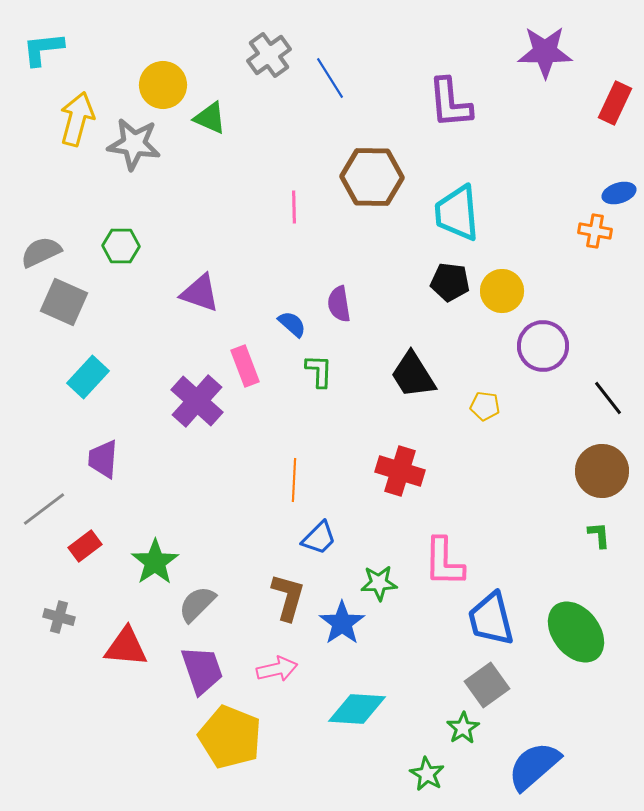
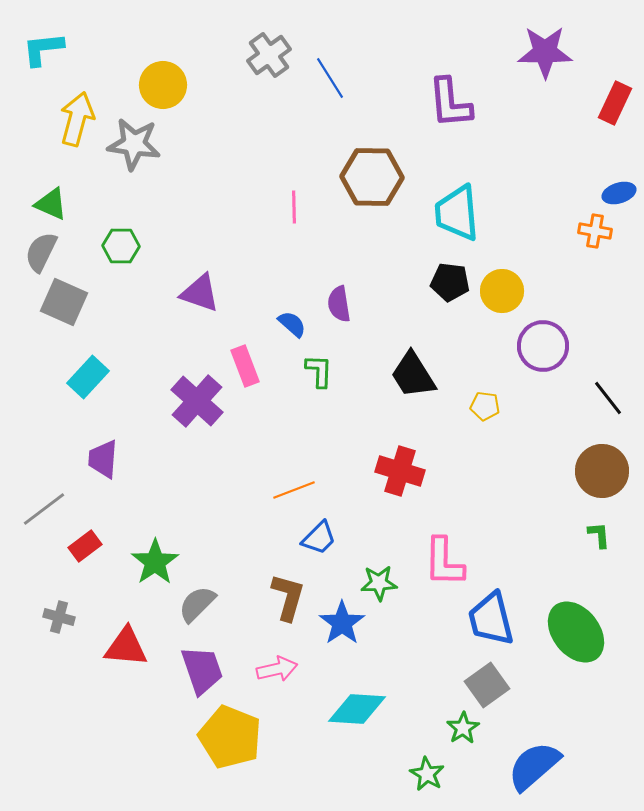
green triangle at (210, 118): moved 159 px left, 86 px down
gray semicircle at (41, 252): rotated 39 degrees counterclockwise
orange line at (294, 480): moved 10 px down; rotated 66 degrees clockwise
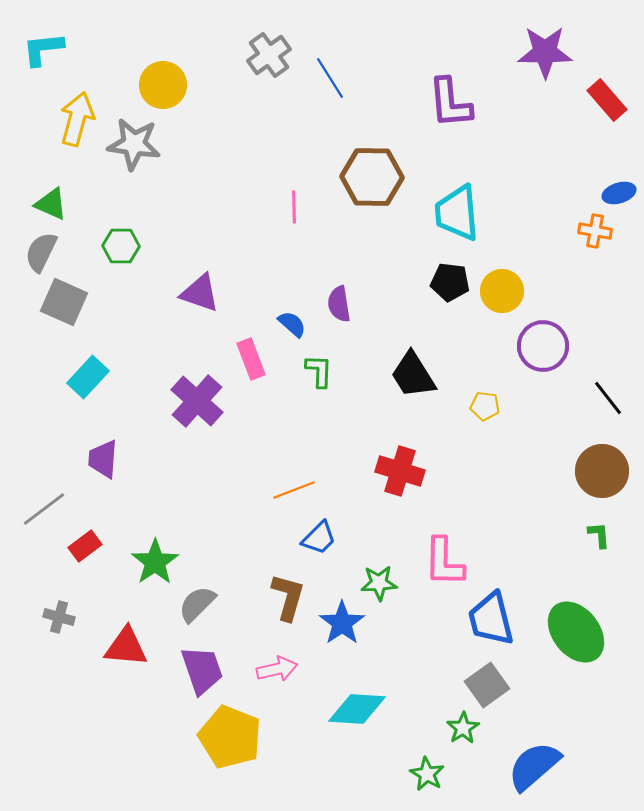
red rectangle at (615, 103): moved 8 px left, 3 px up; rotated 66 degrees counterclockwise
pink rectangle at (245, 366): moved 6 px right, 7 px up
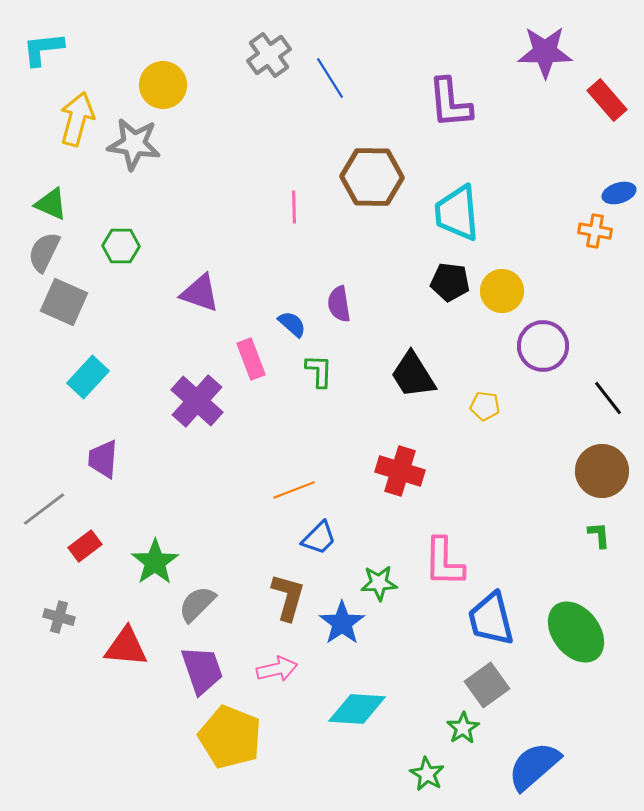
gray semicircle at (41, 252): moved 3 px right
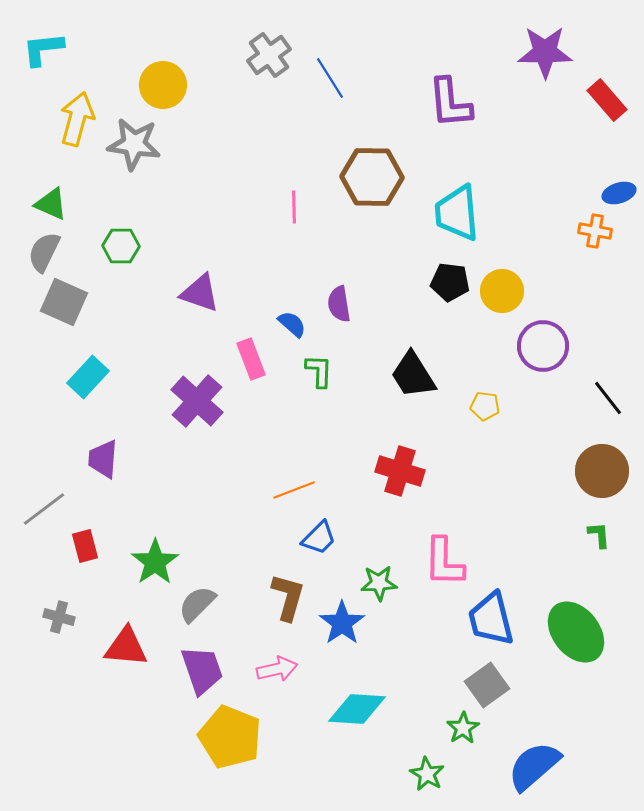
red rectangle at (85, 546): rotated 68 degrees counterclockwise
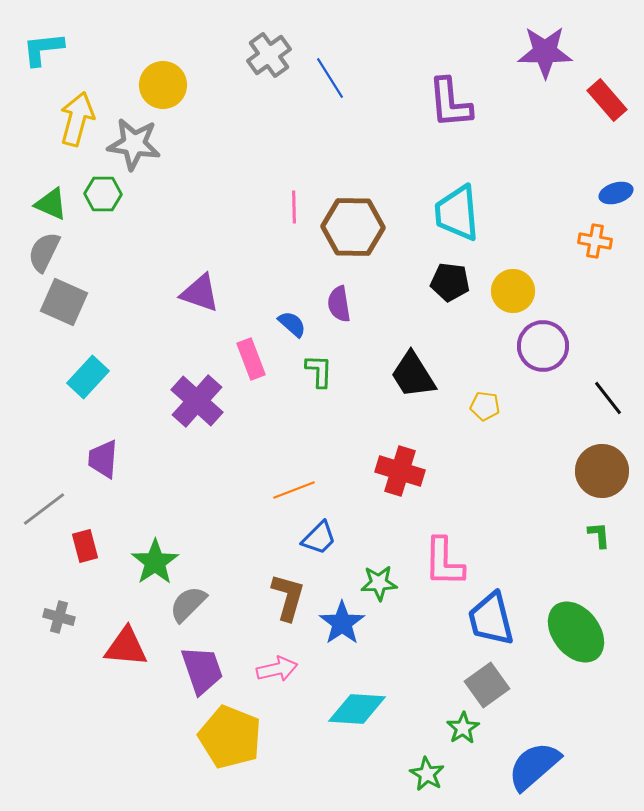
brown hexagon at (372, 177): moved 19 px left, 50 px down
blue ellipse at (619, 193): moved 3 px left
orange cross at (595, 231): moved 10 px down
green hexagon at (121, 246): moved 18 px left, 52 px up
yellow circle at (502, 291): moved 11 px right
gray semicircle at (197, 604): moved 9 px left
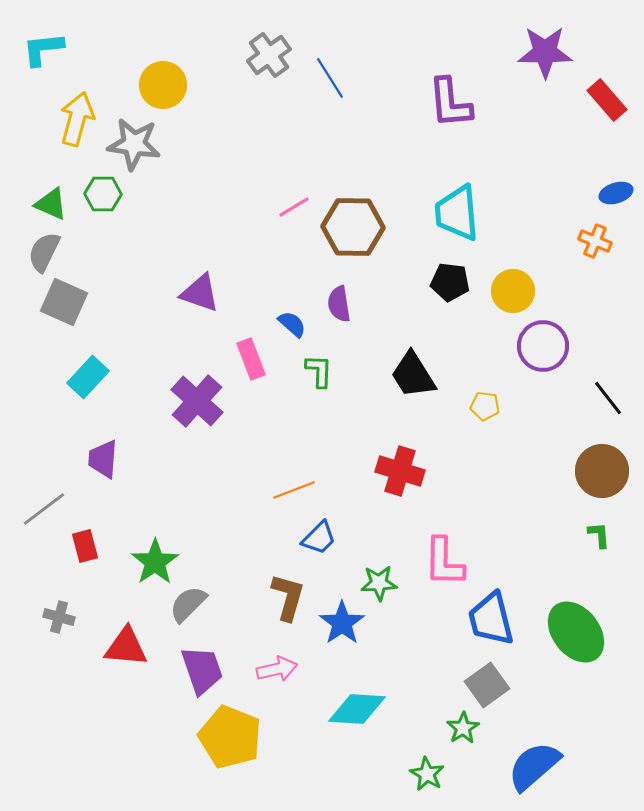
pink line at (294, 207): rotated 60 degrees clockwise
orange cross at (595, 241): rotated 12 degrees clockwise
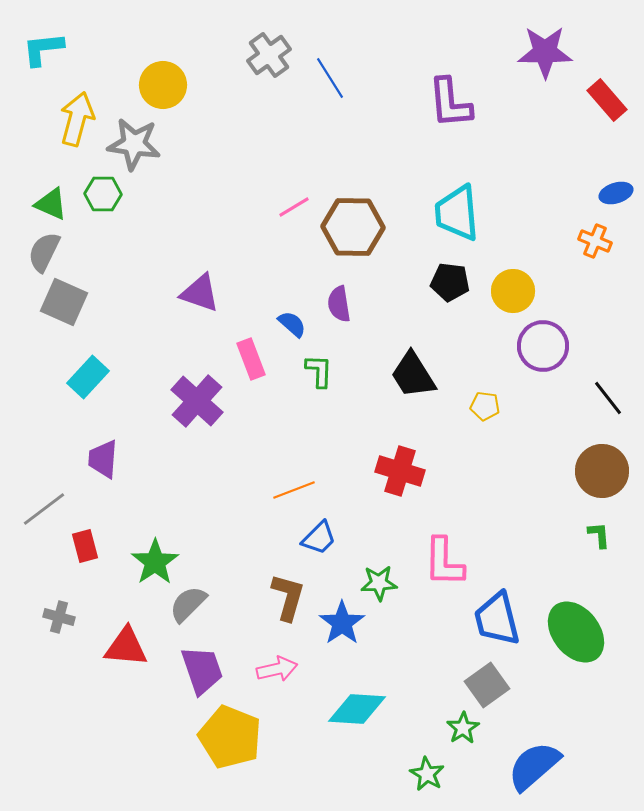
blue trapezoid at (491, 619): moved 6 px right
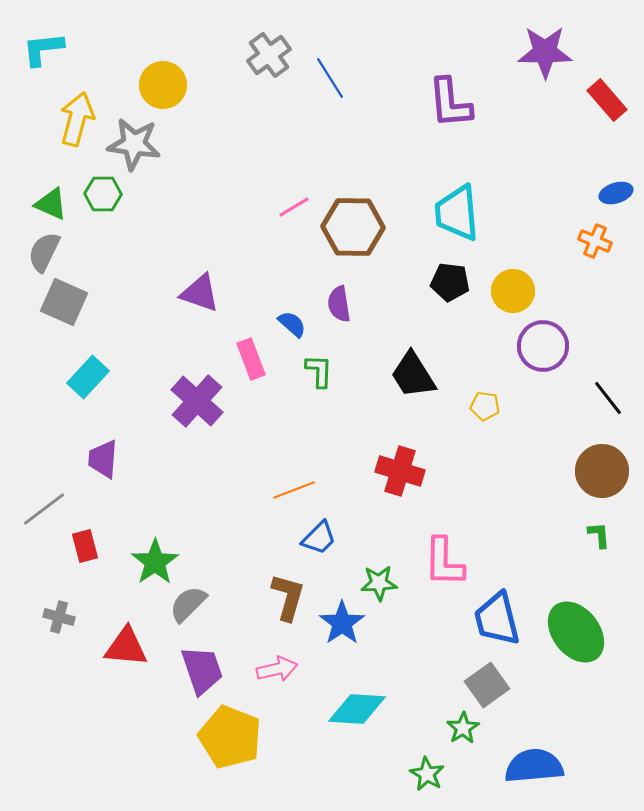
blue semicircle at (534, 766): rotated 36 degrees clockwise
